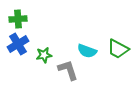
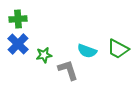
blue cross: rotated 15 degrees counterclockwise
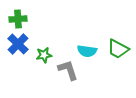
cyan semicircle: rotated 12 degrees counterclockwise
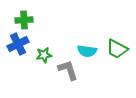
green cross: moved 6 px right, 1 px down
blue cross: rotated 20 degrees clockwise
green trapezoid: moved 1 px left
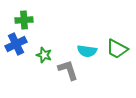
blue cross: moved 2 px left
green star: rotated 28 degrees clockwise
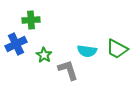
green cross: moved 7 px right
green star: rotated 14 degrees clockwise
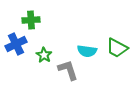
green trapezoid: moved 1 px up
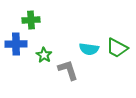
blue cross: rotated 25 degrees clockwise
cyan semicircle: moved 2 px right, 2 px up
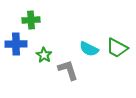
cyan semicircle: rotated 18 degrees clockwise
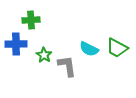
gray L-shape: moved 1 px left, 4 px up; rotated 10 degrees clockwise
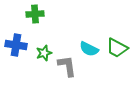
green cross: moved 4 px right, 6 px up
blue cross: moved 1 px down; rotated 10 degrees clockwise
green star: moved 2 px up; rotated 21 degrees clockwise
